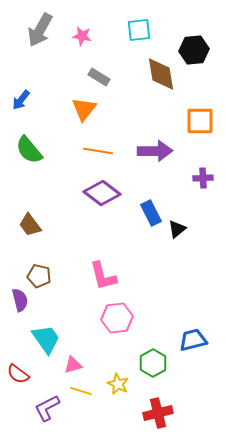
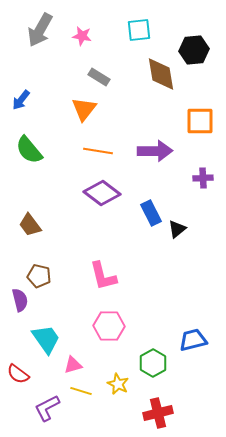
pink hexagon: moved 8 px left, 8 px down; rotated 8 degrees clockwise
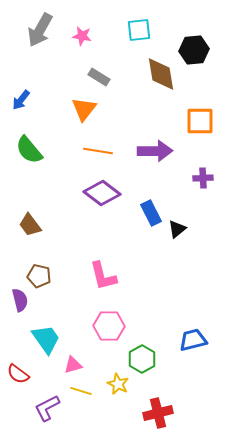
green hexagon: moved 11 px left, 4 px up
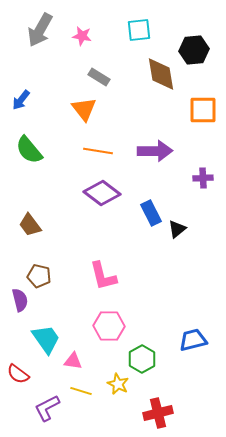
orange triangle: rotated 16 degrees counterclockwise
orange square: moved 3 px right, 11 px up
pink triangle: moved 4 px up; rotated 24 degrees clockwise
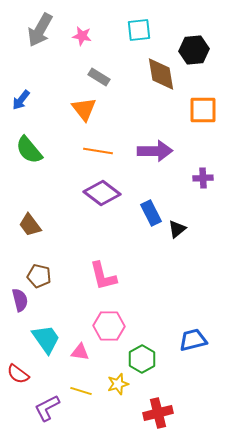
pink triangle: moved 7 px right, 9 px up
yellow star: rotated 30 degrees clockwise
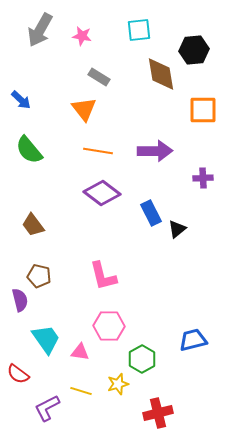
blue arrow: rotated 85 degrees counterclockwise
brown trapezoid: moved 3 px right
